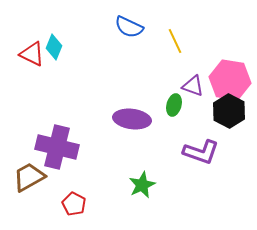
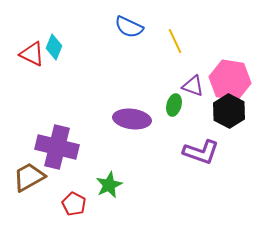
green star: moved 33 px left
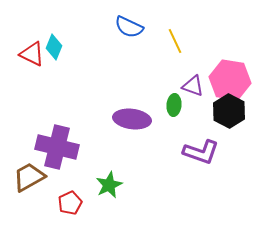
green ellipse: rotated 10 degrees counterclockwise
red pentagon: moved 4 px left, 1 px up; rotated 20 degrees clockwise
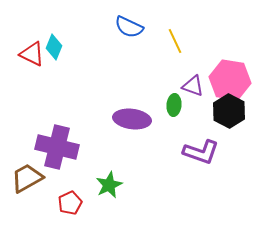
brown trapezoid: moved 2 px left, 1 px down
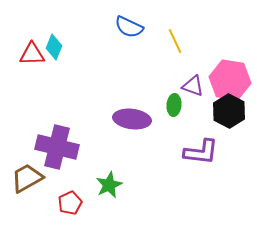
red triangle: rotated 28 degrees counterclockwise
purple L-shape: rotated 12 degrees counterclockwise
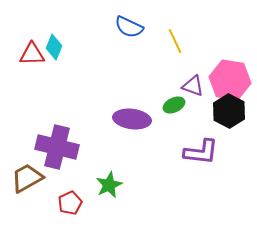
green ellipse: rotated 60 degrees clockwise
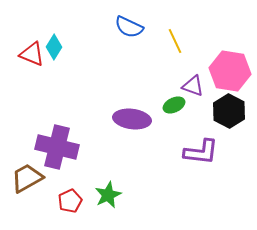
cyan diamond: rotated 10 degrees clockwise
red triangle: rotated 24 degrees clockwise
pink hexagon: moved 9 px up
green star: moved 1 px left, 10 px down
red pentagon: moved 2 px up
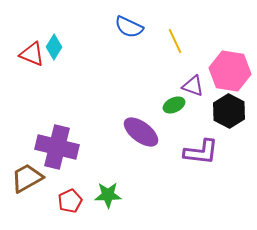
purple ellipse: moved 9 px right, 13 px down; rotated 30 degrees clockwise
green star: rotated 24 degrees clockwise
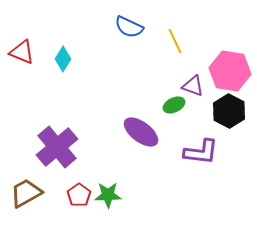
cyan diamond: moved 9 px right, 12 px down
red triangle: moved 10 px left, 2 px up
purple cross: rotated 36 degrees clockwise
brown trapezoid: moved 1 px left, 15 px down
red pentagon: moved 9 px right, 6 px up; rotated 10 degrees counterclockwise
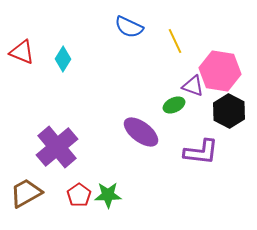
pink hexagon: moved 10 px left
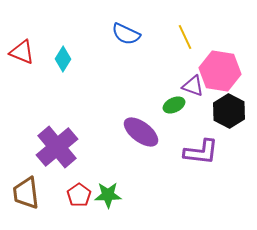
blue semicircle: moved 3 px left, 7 px down
yellow line: moved 10 px right, 4 px up
brown trapezoid: rotated 68 degrees counterclockwise
